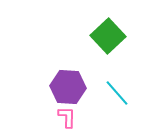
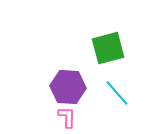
green square: moved 12 px down; rotated 28 degrees clockwise
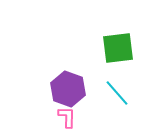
green square: moved 10 px right; rotated 8 degrees clockwise
purple hexagon: moved 2 px down; rotated 16 degrees clockwise
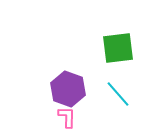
cyan line: moved 1 px right, 1 px down
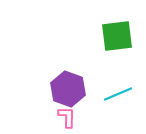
green square: moved 1 px left, 12 px up
cyan line: rotated 72 degrees counterclockwise
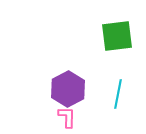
purple hexagon: rotated 12 degrees clockwise
cyan line: rotated 56 degrees counterclockwise
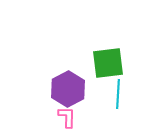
green square: moved 9 px left, 27 px down
cyan line: rotated 8 degrees counterclockwise
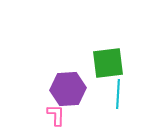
purple hexagon: rotated 24 degrees clockwise
pink L-shape: moved 11 px left, 2 px up
